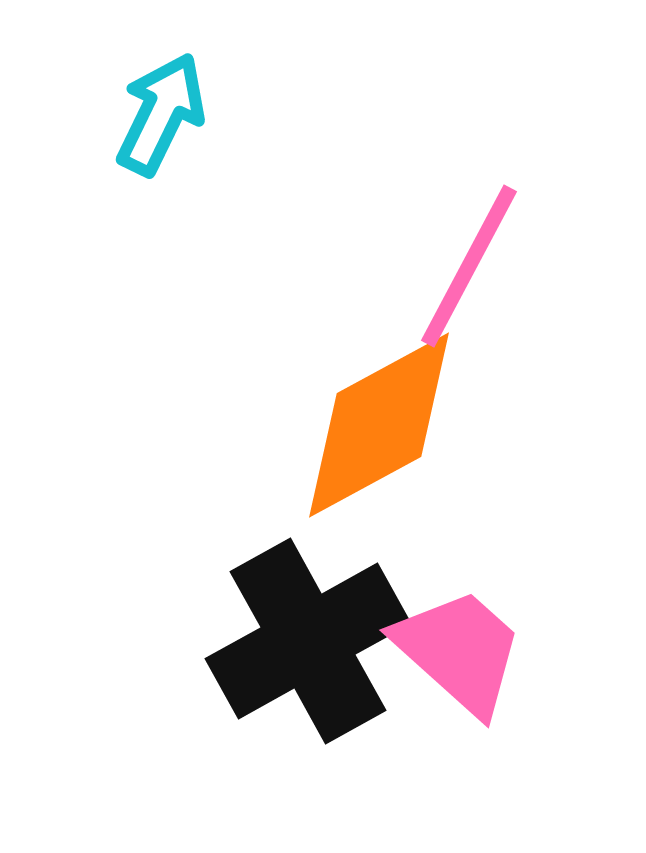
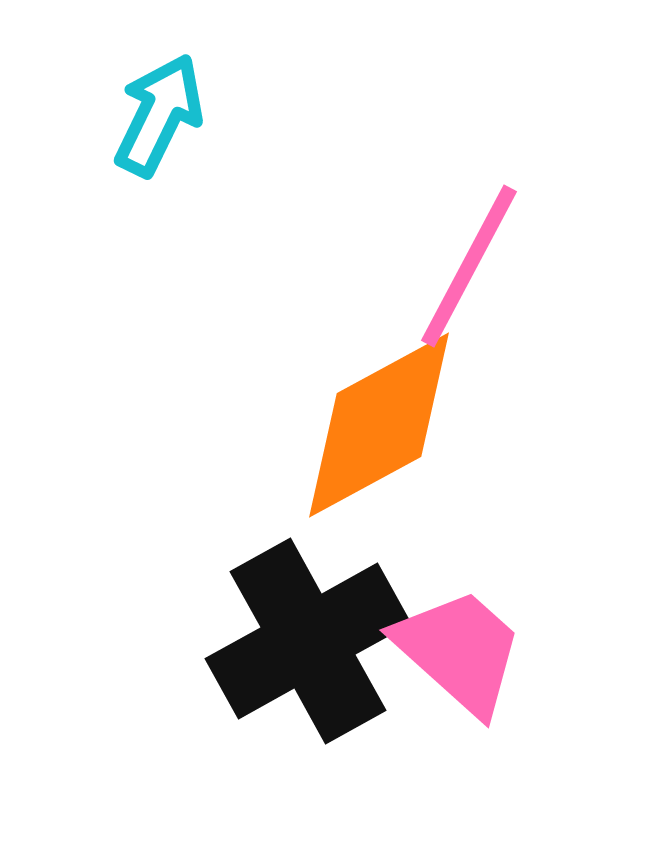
cyan arrow: moved 2 px left, 1 px down
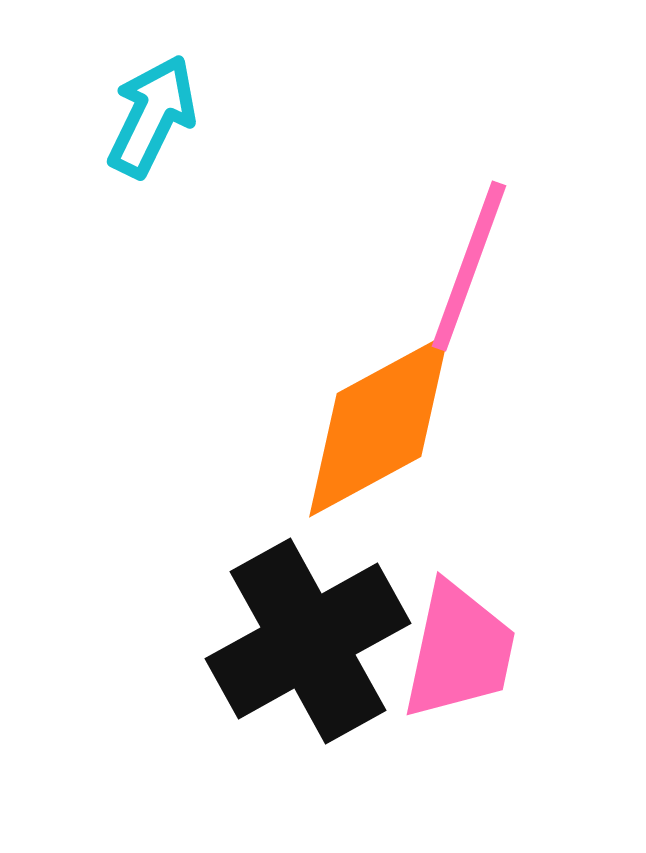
cyan arrow: moved 7 px left, 1 px down
pink line: rotated 8 degrees counterclockwise
pink trapezoid: rotated 60 degrees clockwise
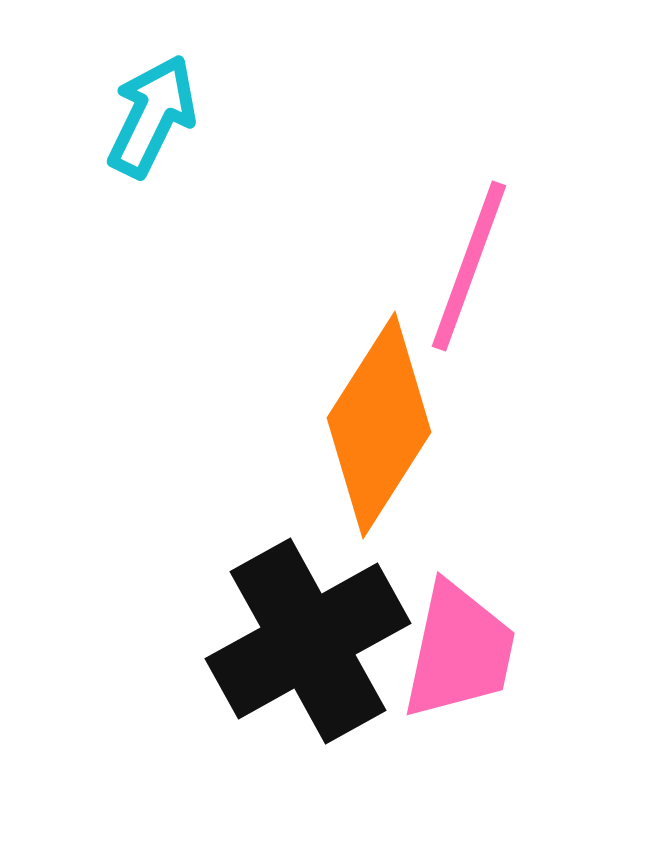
orange diamond: rotated 29 degrees counterclockwise
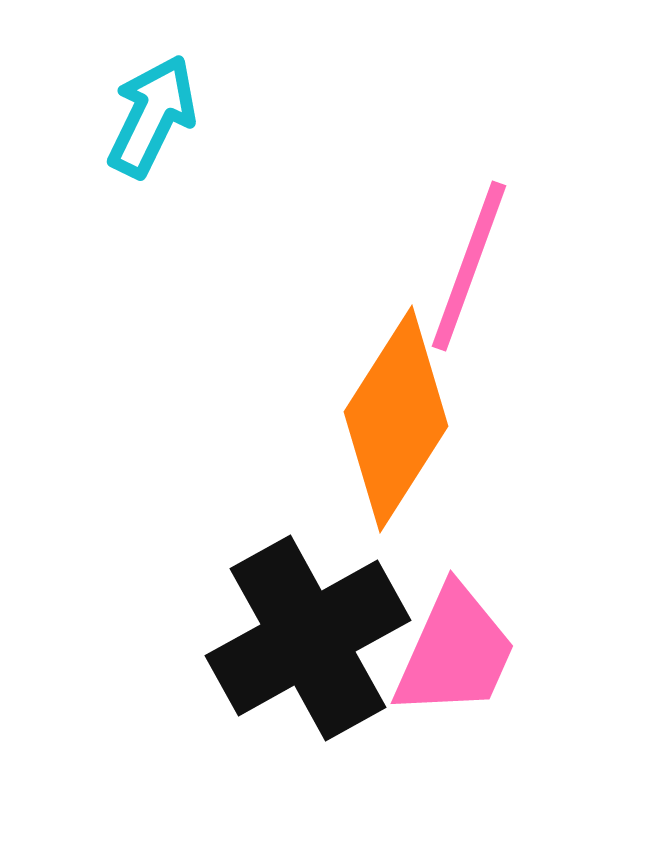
orange diamond: moved 17 px right, 6 px up
black cross: moved 3 px up
pink trapezoid: moved 4 px left, 1 px down; rotated 12 degrees clockwise
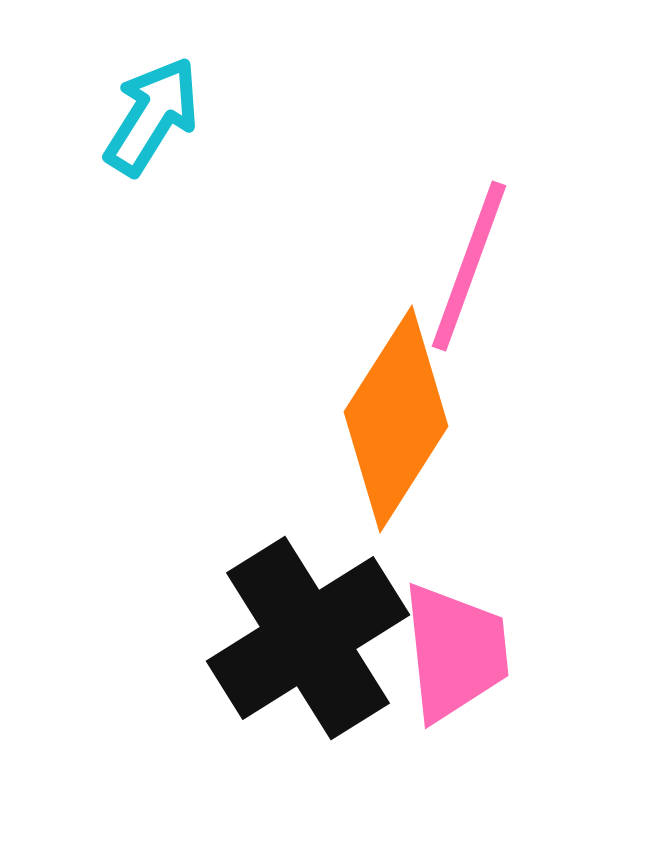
cyan arrow: rotated 6 degrees clockwise
black cross: rotated 3 degrees counterclockwise
pink trapezoid: rotated 30 degrees counterclockwise
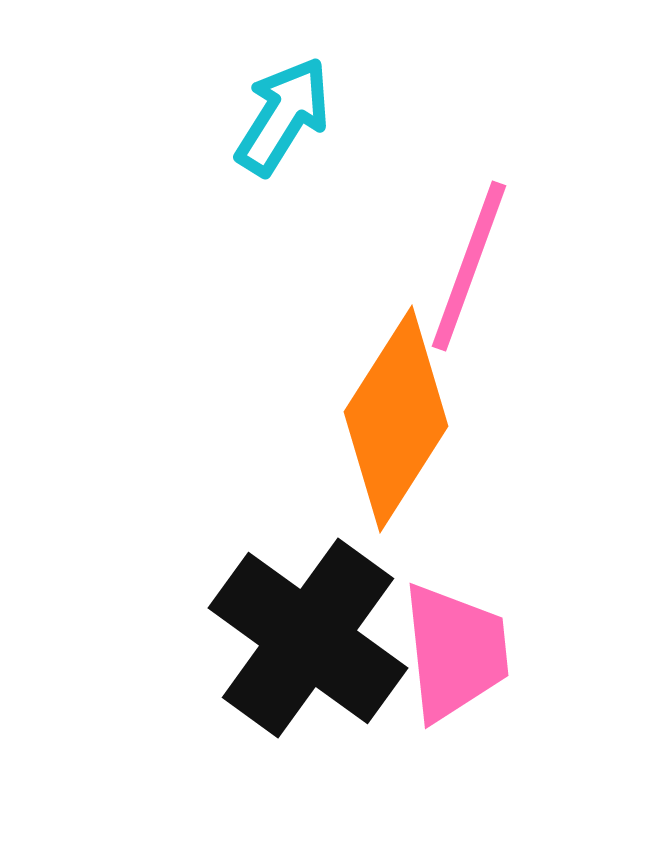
cyan arrow: moved 131 px right
black cross: rotated 22 degrees counterclockwise
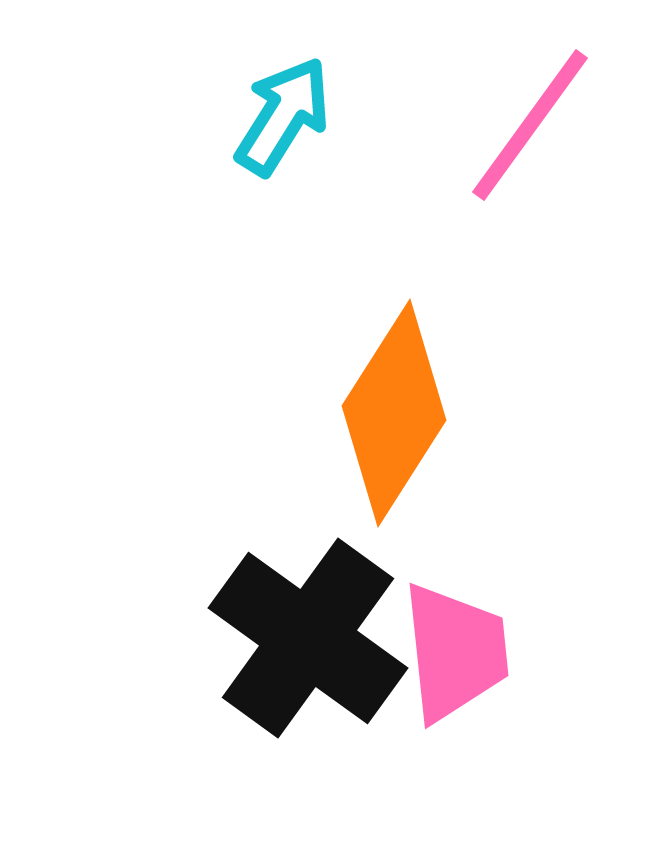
pink line: moved 61 px right, 141 px up; rotated 16 degrees clockwise
orange diamond: moved 2 px left, 6 px up
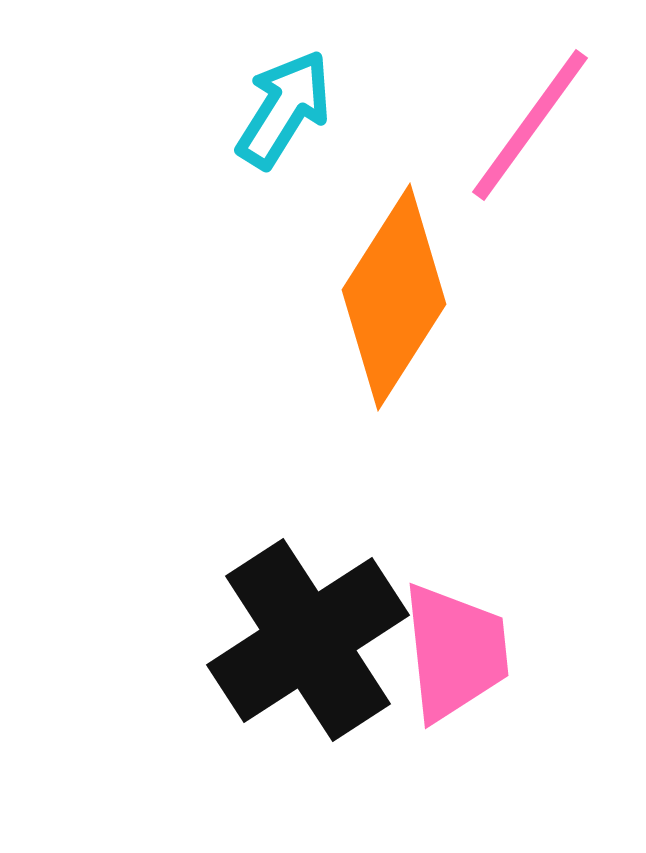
cyan arrow: moved 1 px right, 7 px up
orange diamond: moved 116 px up
black cross: moved 2 px down; rotated 21 degrees clockwise
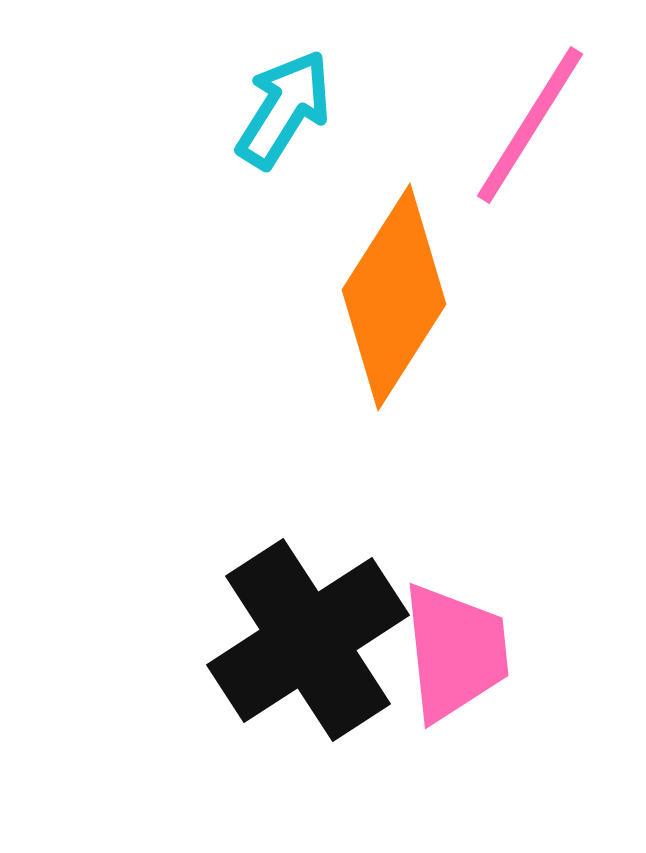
pink line: rotated 4 degrees counterclockwise
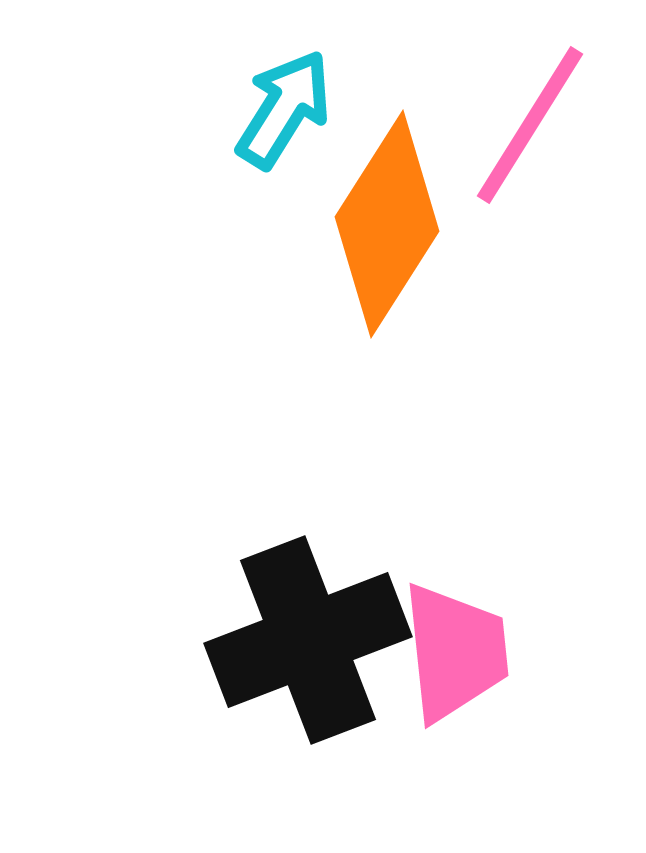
orange diamond: moved 7 px left, 73 px up
black cross: rotated 12 degrees clockwise
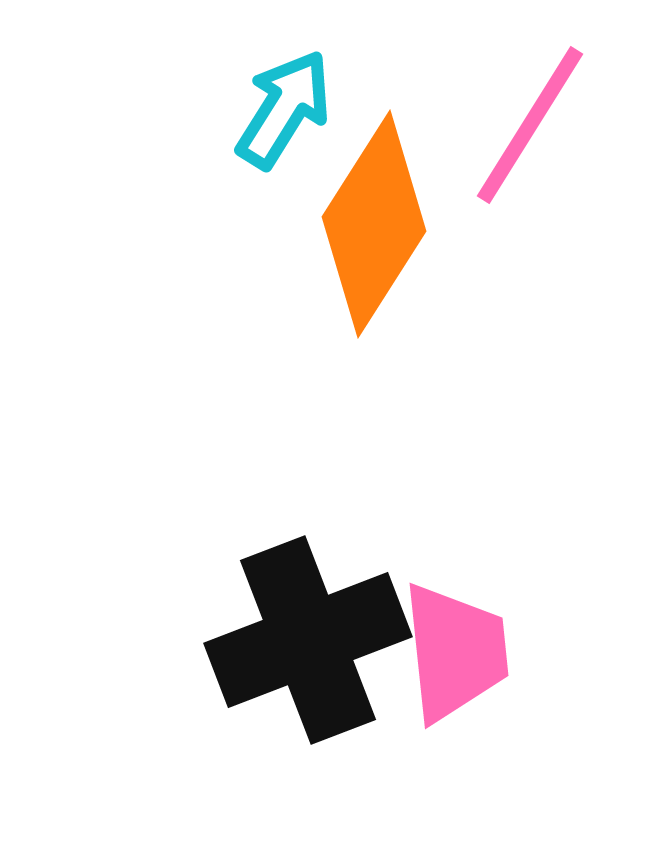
orange diamond: moved 13 px left
